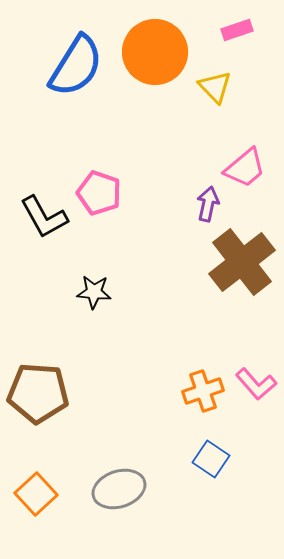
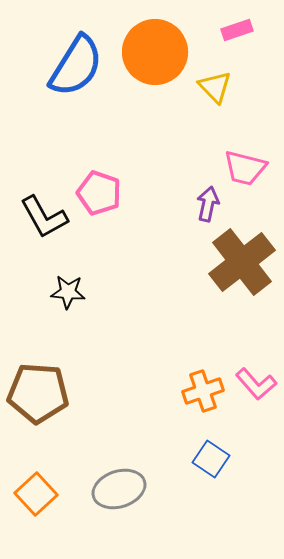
pink trapezoid: rotated 54 degrees clockwise
black star: moved 26 px left
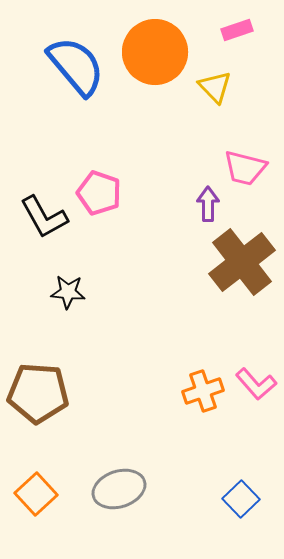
blue semicircle: rotated 72 degrees counterclockwise
purple arrow: rotated 12 degrees counterclockwise
blue square: moved 30 px right, 40 px down; rotated 12 degrees clockwise
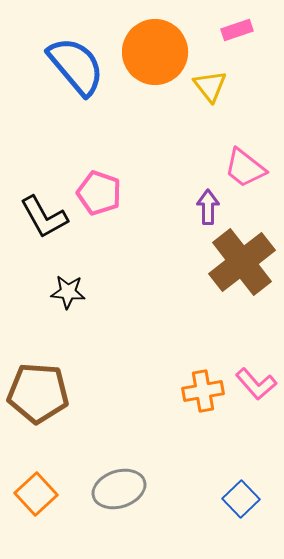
yellow triangle: moved 5 px left, 1 px up; rotated 6 degrees clockwise
pink trapezoid: rotated 24 degrees clockwise
purple arrow: moved 3 px down
orange cross: rotated 9 degrees clockwise
